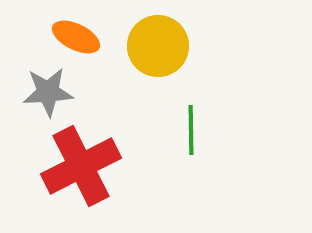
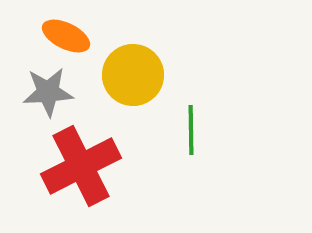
orange ellipse: moved 10 px left, 1 px up
yellow circle: moved 25 px left, 29 px down
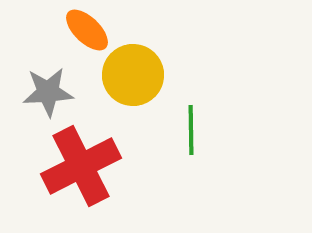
orange ellipse: moved 21 px right, 6 px up; rotated 18 degrees clockwise
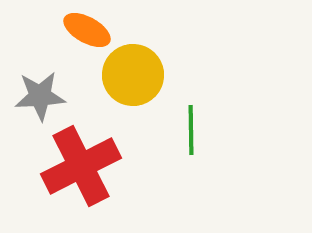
orange ellipse: rotated 15 degrees counterclockwise
gray star: moved 8 px left, 4 px down
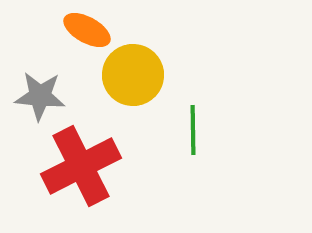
gray star: rotated 9 degrees clockwise
green line: moved 2 px right
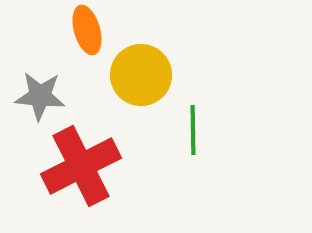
orange ellipse: rotated 45 degrees clockwise
yellow circle: moved 8 px right
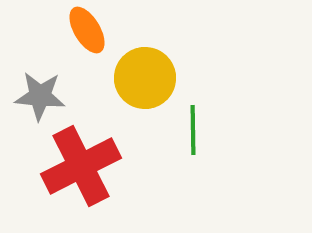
orange ellipse: rotated 15 degrees counterclockwise
yellow circle: moved 4 px right, 3 px down
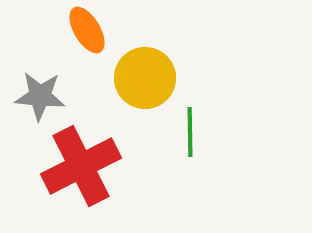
green line: moved 3 px left, 2 px down
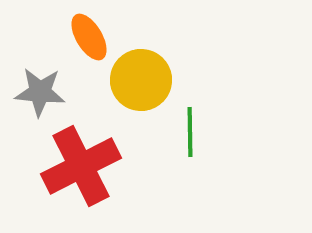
orange ellipse: moved 2 px right, 7 px down
yellow circle: moved 4 px left, 2 px down
gray star: moved 4 px up
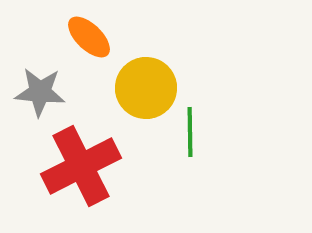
orange ellipse: rotated 15 degrees counterclockwise
yellow circle: moved 5 px right, 8 px down
